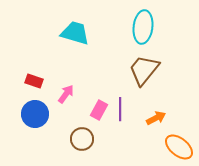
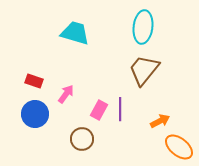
orange arrow: moved 4 px right, 3 px down
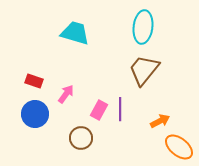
brown circle: moved 1 px left, 1 px up
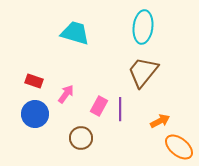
brown trapezoid: moved 1 px left, 2 px down
pink rectangle: moved 4 px up
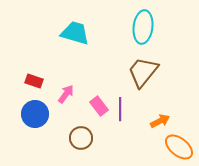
pink rectangle: rotated 66 degrees counterclockwise
